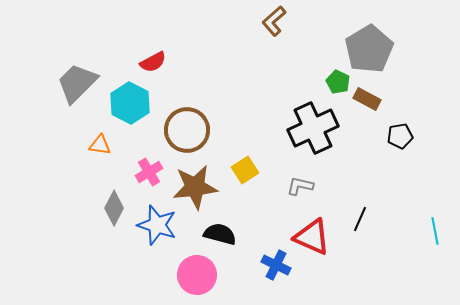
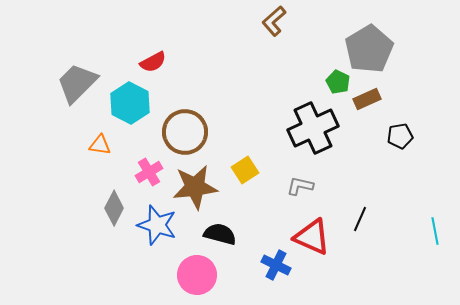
brown rectangle: rotated 52 degrees counterclockwise
brown circle: moved 2 px left, 2 px down
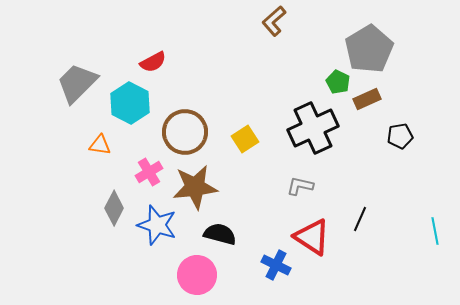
yellow square: moved 31 px up
red triangle: rotated 9 degrees clockwise
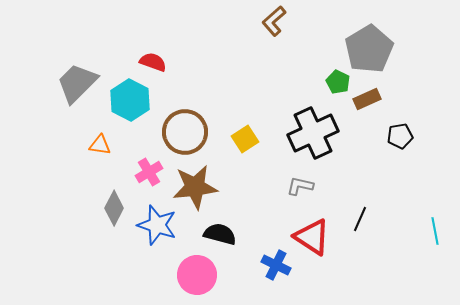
red semicircle: rotated 132 degrees counterclockwise
cyan hexagon: moved 3 px up
black cross: moved 5 px down
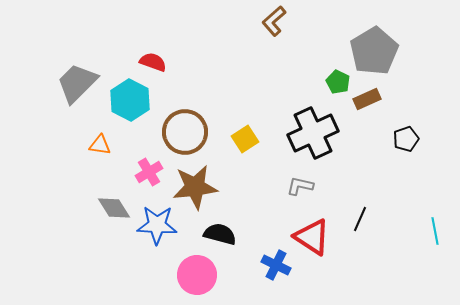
gray pentagon: moved 5 px right, 2 px down
black pentagon: moved 6 px right, 3 px down; rotated 10 degrees counterclockwise
gray diamond: rotated 60 degrees counterclockwise
blue star: rotated 15 degrees counterclockwise
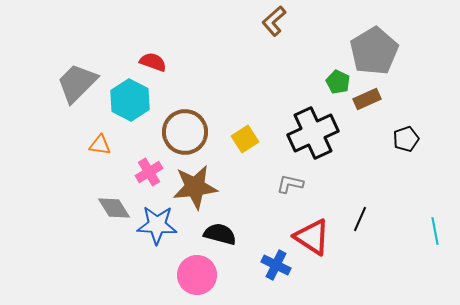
gray L-shape: moved 10 px left, 2 px up
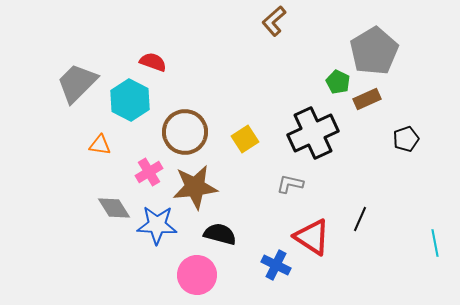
cyan line: moved 12 px down
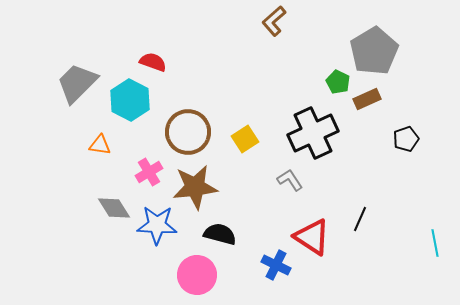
brown circle: moved 3 px right
gray L-shape: moved 4 px up; rotated 44 degrees clockwise
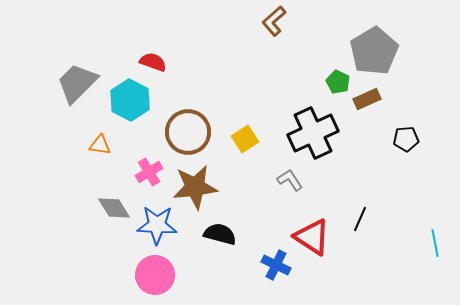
black pentagon: rotated 15 degrees clockwise
pink circle: moved 42 px left
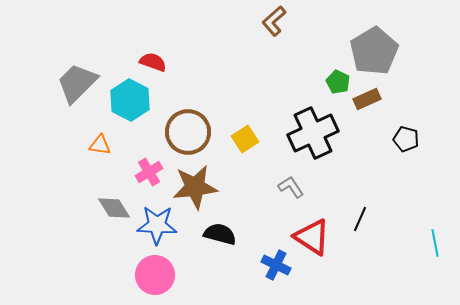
black pentagon: rotated 20 degrees clockwise
gray L-shape: moved 1 px right, 7 px down
